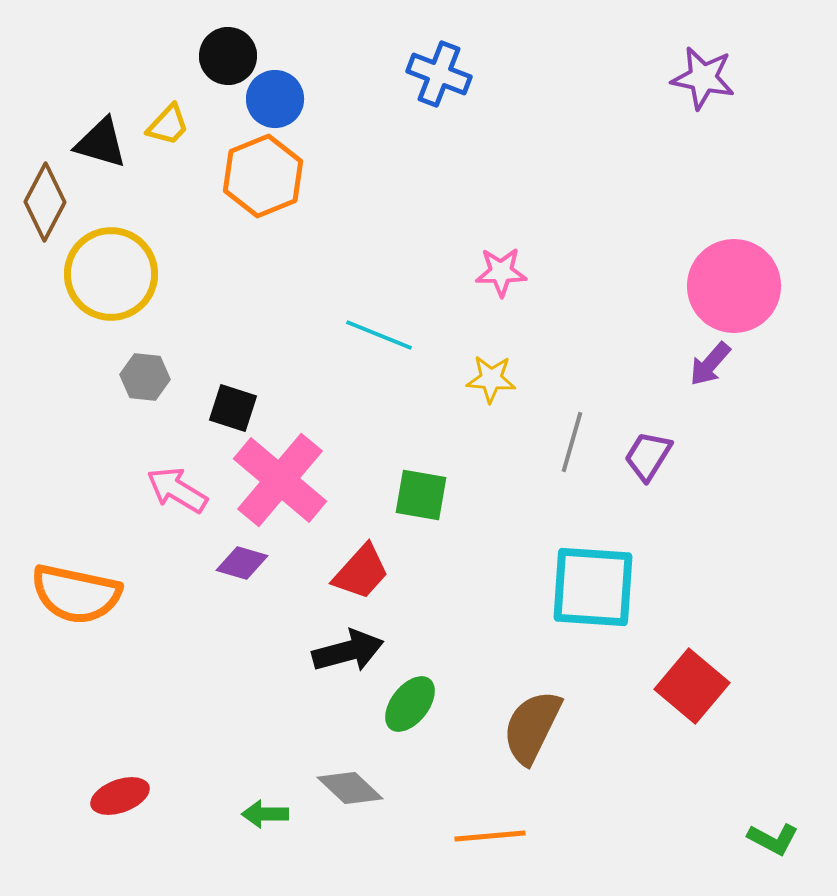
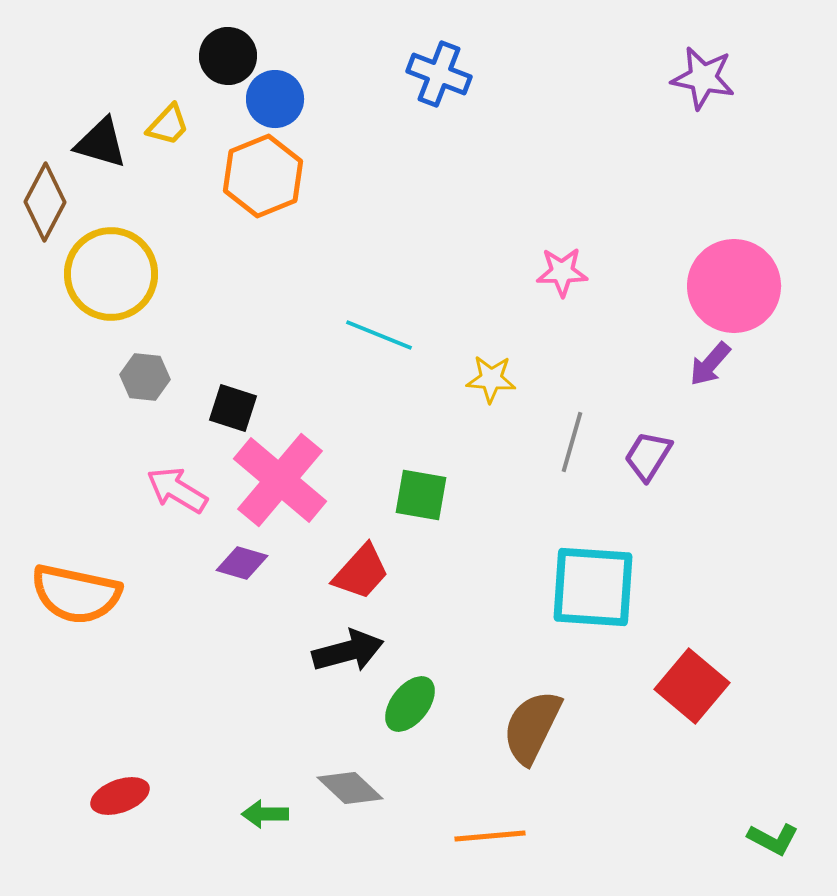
pink star: moved 61 px right
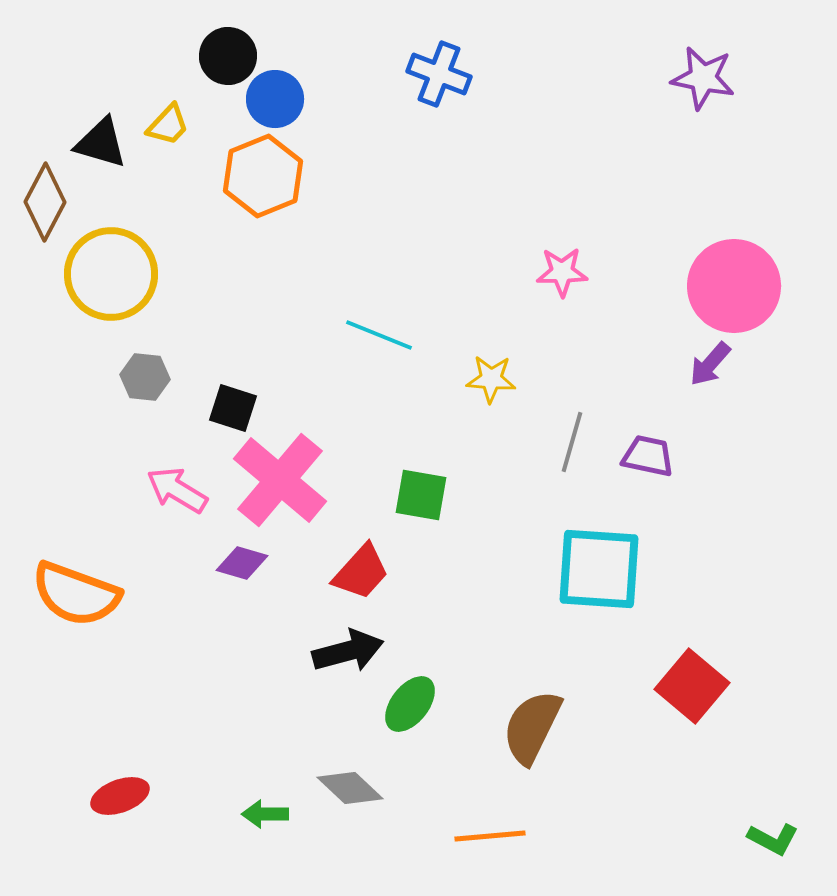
purple trapezoid: rotated 70 degrees clockwise
cyan square: moved 6 px right, 18 px up
orange semicircle: rotated 8 degrees clockwise
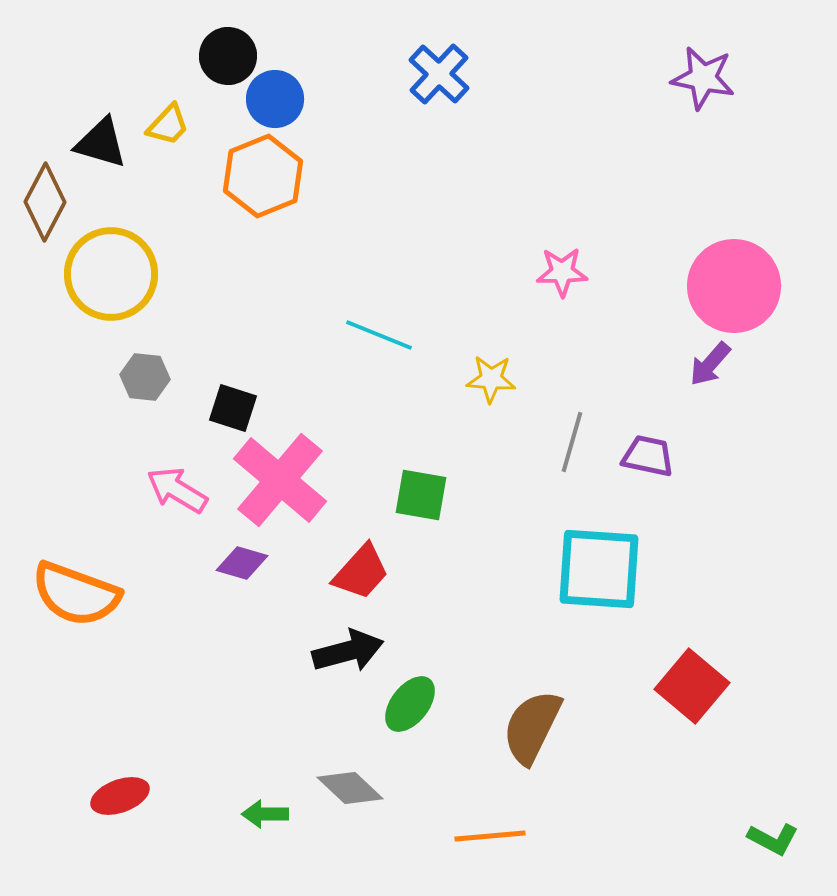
blue cross: rotated 22 degrees clockwise
